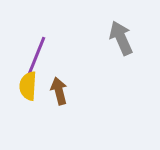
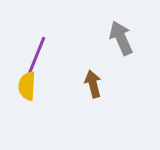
yellow semicircle: moved 1 px left
brown arrow: moved 34 px right, 7 px up
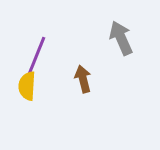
brown arrow: moved 10 px left, 5 px up
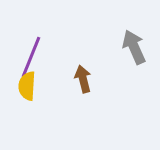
gray arrow: moved 13 px right, 9 px down
purple line: moved 5 px left
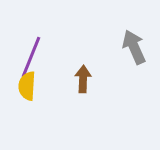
brown arrow: rotated 16 degrees clockwise
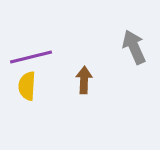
purple line: rotated 54 degrees clockwise
brown arrow: moved 1 px right, 1 px down
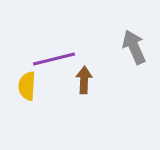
purple line: moved 23 px right, 2 px down
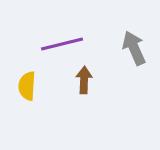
gray arrow: moved 1 px down
purple line: moved 8 px right, 15 px up
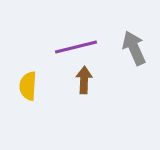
purple line: moved 14 px right, 3 px down
yellow semicircle: moved 1 px right
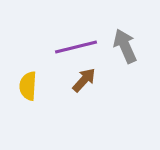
gray arrow: moved 9 px left, 2 px up
brown arrow: rotated 40 degrees clockwise
